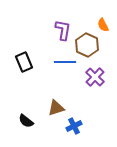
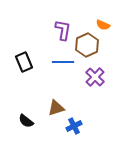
orange semicircle: rotated 40 degrees counterclockwise
brown hexagon: rotated 10 degrees clockwise
blue line: moved 2 px left
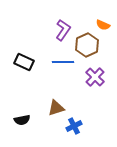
purple L-shape: rotated 25 degrees clockwise
black rectangle: rotated 42 degrees counterclockwise
black semicircle: moved 4 px left, 1 px up; rotated 49 degrees counterclockwise
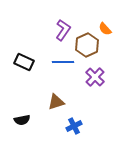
orange semicircle: moved 2 px right, 4 px down; rotated 24 degrees clockwise
brown triangle: moved 6 px up
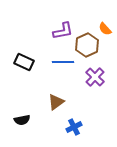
purple L-shape: moved 1 px down; rotated 45 degrees clockwise
brown triangle: rotated 18 degrees counterclockwise
blue cross: moved 1 px down
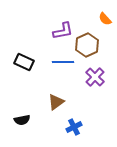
orange semicircle: moved 10 px up
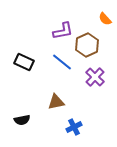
blue line: moved 1 px left; rotated 40 degrees clockwise
brown triangle: rotated 24 degrees clockwise
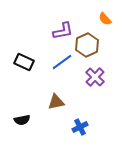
blue line: rotated 75 degrees counterclockwise
blue cross: moved 6 px right
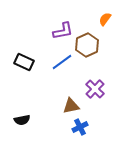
orange semicircle: rotated 80 degrees clockwise
purple cross: moved 12 px down
brown triangle: moved 15 px right, 4 px down
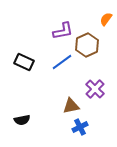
orange semicircle: moved 1 px right
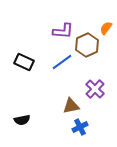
orange semicircle: moved 9 px down
purple L-shape: rotated 15 degrees clockwise
